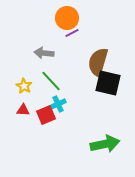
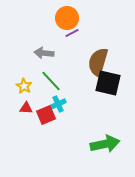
red triangle: moved 3 px right, 2 px up
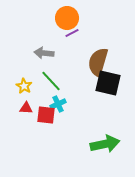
red square: rotated 30 degrees clockwise
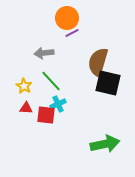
gray arrow: rotated 12 degrees counterclockwise
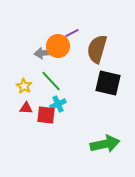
orange circle: moved 9 px left, 28 px down
brown semicircle: moved 1 px left, 13 px up
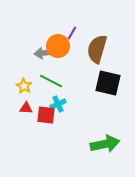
purple line: rotated 32 degrees counterclockwise
green line: rotated 20 degrees counterclockwise
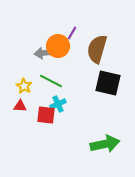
red triangle: moved 6 px left, 2 px up
